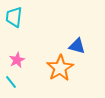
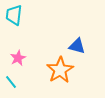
cyan trapezoid: moved 2 px up
pink star: moved 1 px right, 2 px up
orange star: moved 2 px down
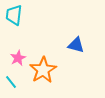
blue triangle: moved 1 px left, 1 px up
orange star: moved 17 px left
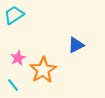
cyan trapezoid: rotated 50 degrees clockwise
blue triangle: rotated 42 degrees counterclockwise
cyan line: moved 2 px right, 3 px down
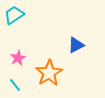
orange star: moved 6 px right, 3 px down
cyan line: moved 2 px right
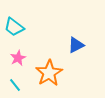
cyan trapezoid: moved 12 px down; rotated 110 degrees counterclockwise
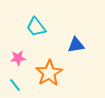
cyan trapezoid: moved 22 px right; rotated 15 degrees clockwise
blue triangle: rotated 18 degrees clockwise
pink star: rotated 21 degrees clockwise
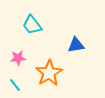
cyan trapezoid: moved 4 px left, 2 px up
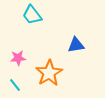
cyan trapezoid: moved 10 px up
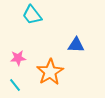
blue triangle: rotated 12 degrees clockwise
orange star: moved 1 px right, 1 px up
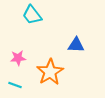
cyan line: rotated 32 degrees counterclockwise
